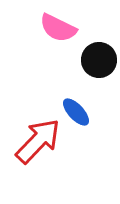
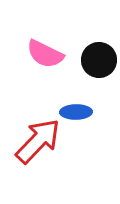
pink semicircle: moved 13 px left, 26 px down
blue ellipse: rotated 48 degrees counterclockwise
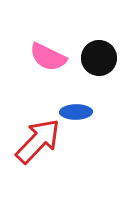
pink semicircle: moved 3 px right, 3 px down
black circle: moved 2 px up
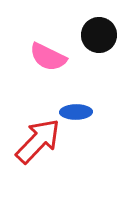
black circle: moved 23 px up
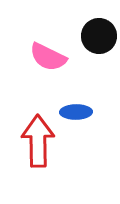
black circle: moved 1 px down
red arrow: rotated 45 degrees counterclockwise
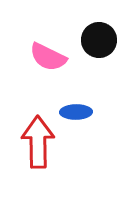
black circle: moved 4 px down
red arrow: moved 1 px down
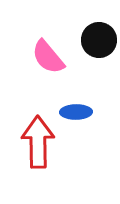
pink semicircle: rotated 24 degrees clockwise
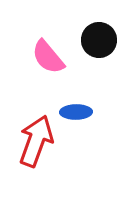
red arrow: moved 2 px left, 1 px up; rotated 21 degrees clockwise
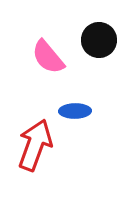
blue ellipse: moved 1 px left, 1 px up
red arrow: moved 1 px left, 4 px down
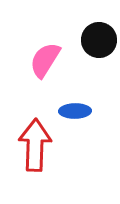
pink semicircle: moved 3 px left, 3 px down; rotated 72 degrees clockwise
red arrow: rotated 18 degrees counterclockwise
